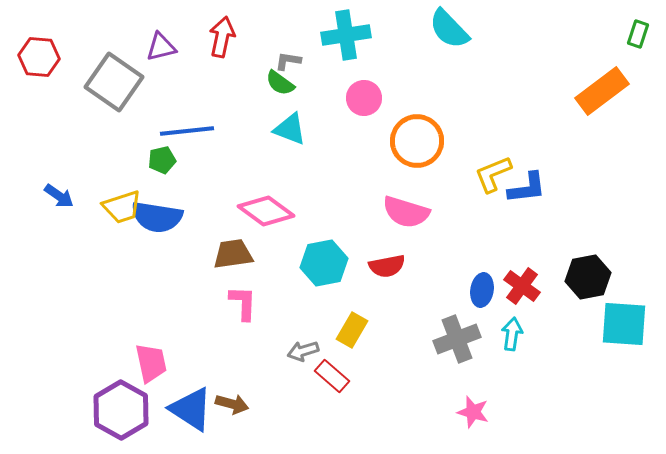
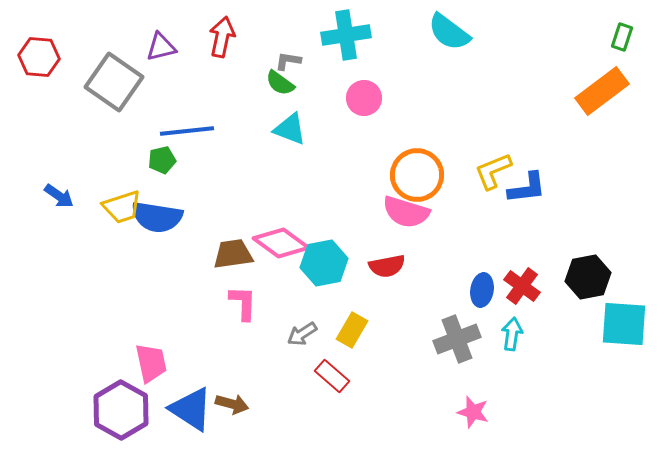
cyan semicircle: moved 3 px down; rotated 9 degrees counterclockwise
green rectangle: moved 16 px left, 3 px down
orange circle: moved 34 px down
yellow L-shape: moved 3 px up
pink diamond: moved 15 px right, 32 px down
gray arrow: moved 1 px left, 17 px up; rotated 16 degrees counterclockwise
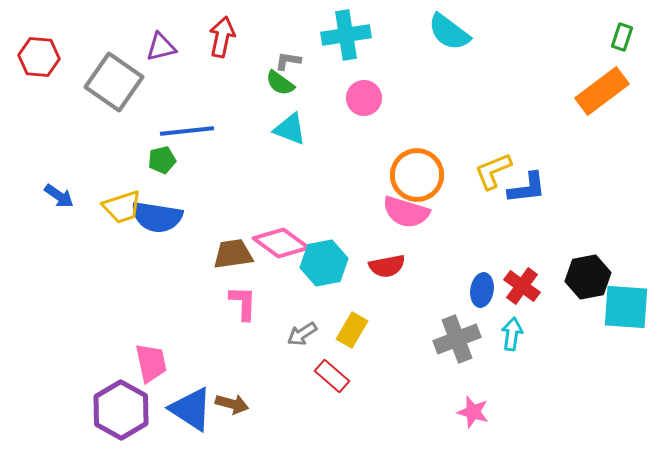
cyan square: moved 2 px right, 17 px up
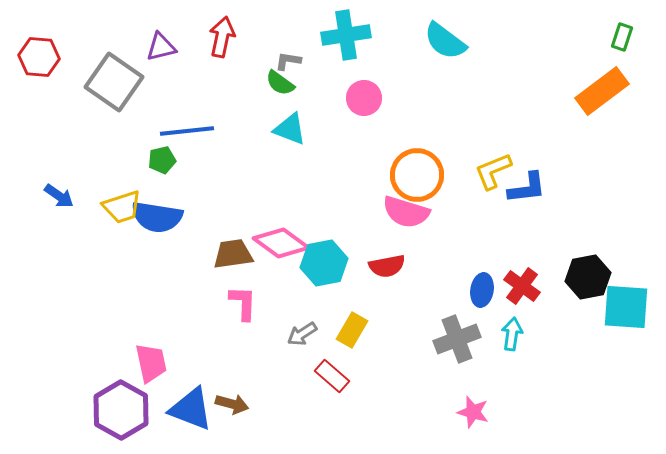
cyan semicircle: moved 4 px left, 9 px down
blue triangle: rotated 12 degrees counterclockwise
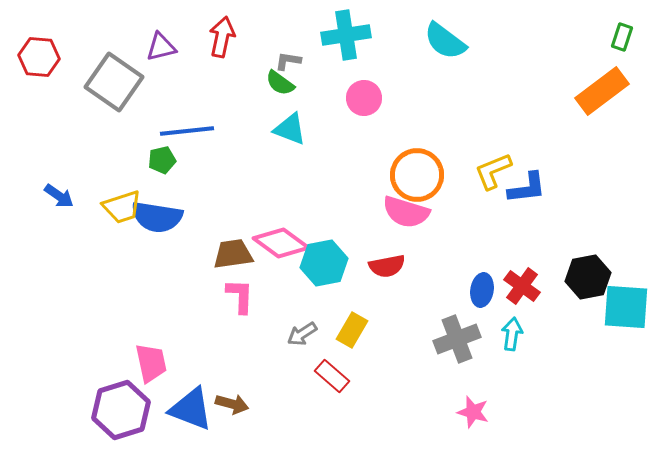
pink L-shape: moved 3 px left, 7 px up
purple hexagon: rotated 14 degrees clockwise
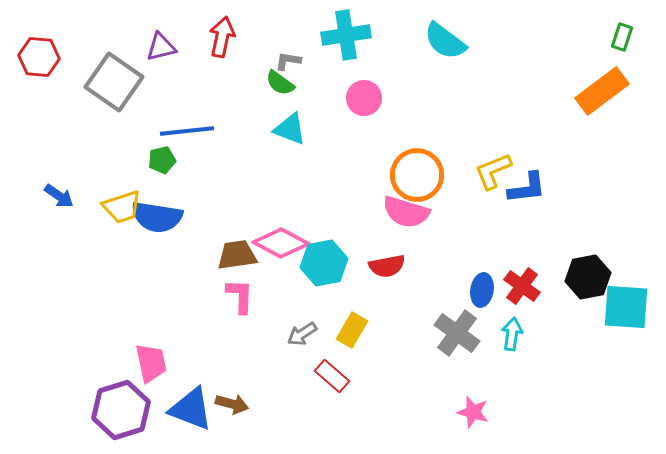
pink diamond: rotated 8 degrees counterclockwise
brown trapezoid: moved 4 px right, 1 px down
gray cross: moved 6 px up; rotated 33 degrees counterclockwise
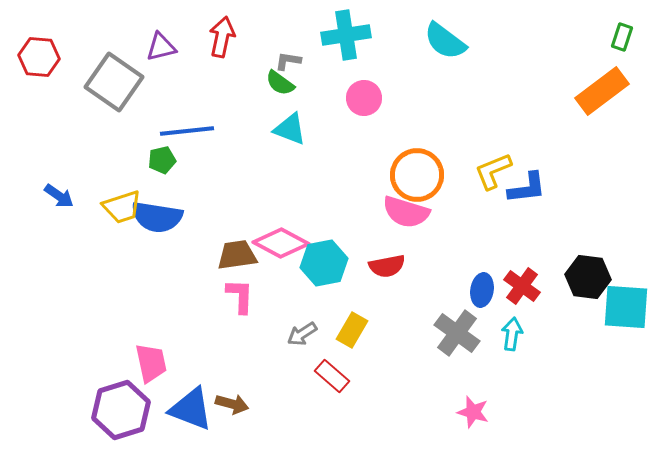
black hexagon: rotated 18 degrees clockwise
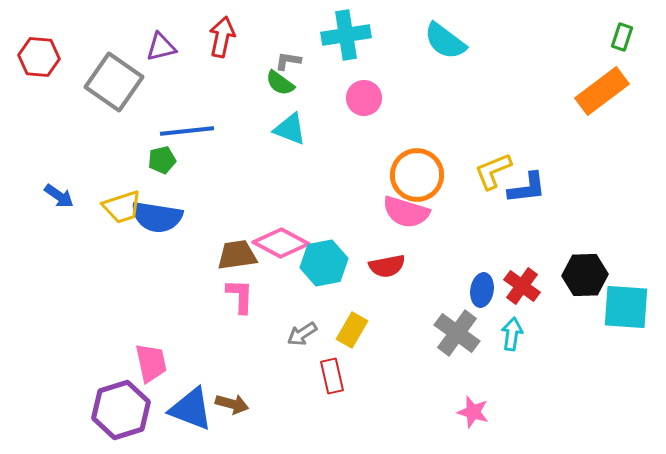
black hexagon: moved 3 px left, 2 px up; rotated 9 degrees counterclockwise
red rectangle: rotated 36 degrees clockwise
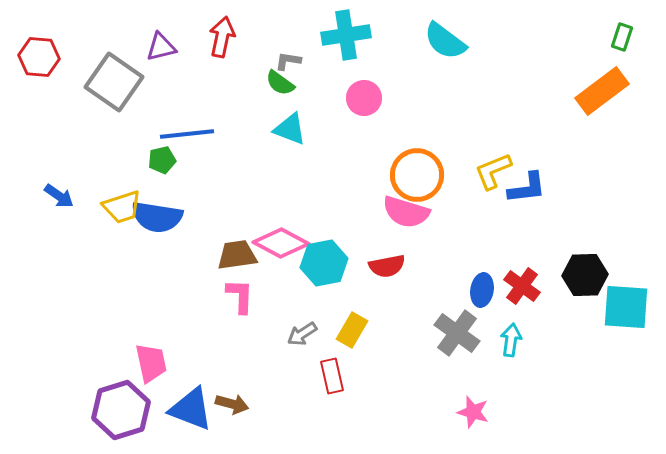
blue line: moved 3 px down
cyan arrow: moved 1 px left, 6 px down
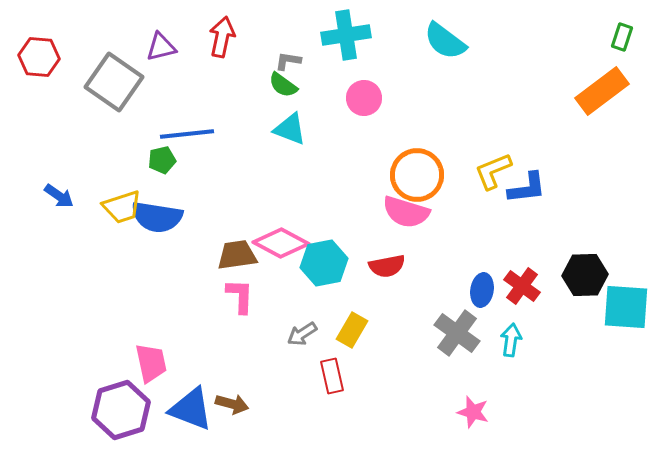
green semicircle: moved 3 px right, 2 px down
